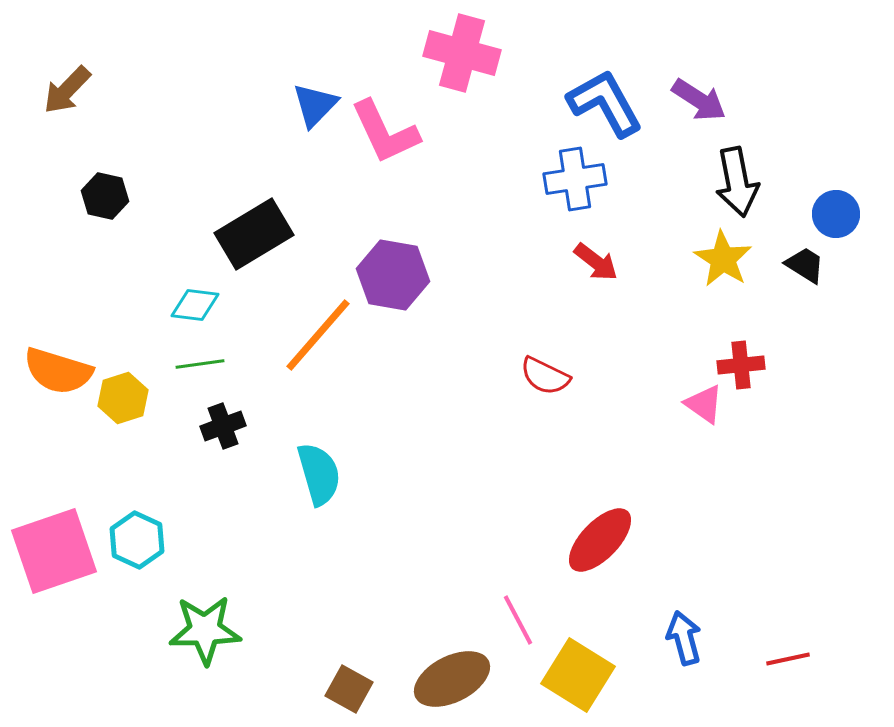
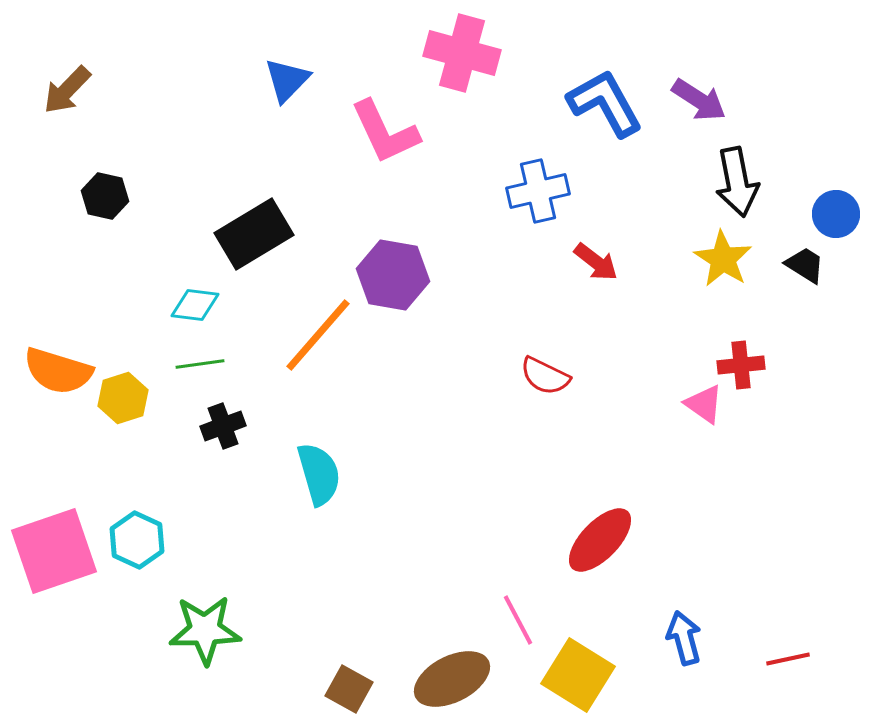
blue triangle: moved 28 px left, 25 px up
blue cross: moved 37 px left, 12 px down; rotated 4 degrees counterclockwise
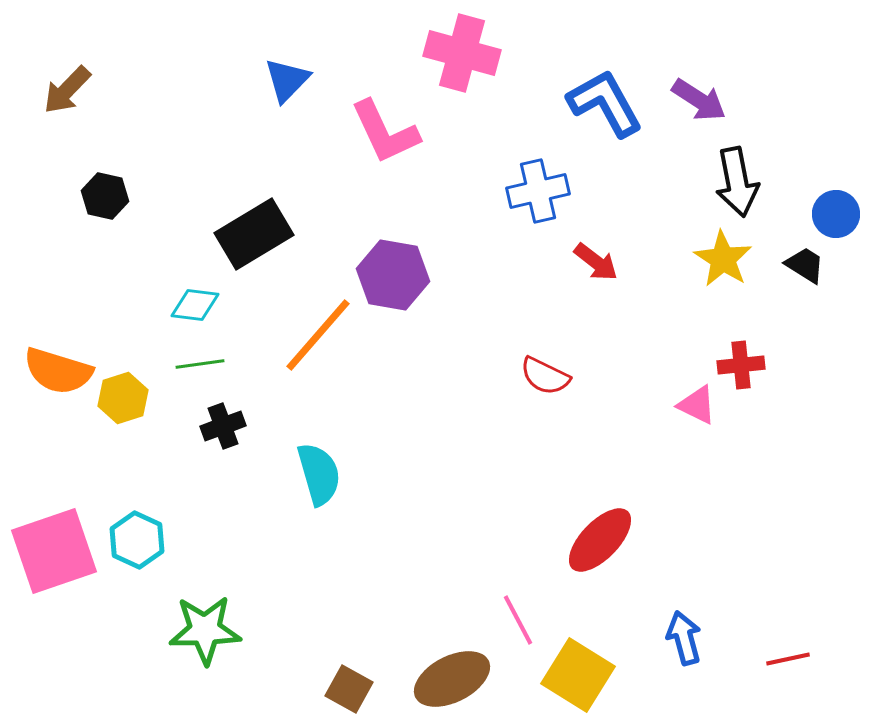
pink triangle: moved 7 px left, 1 px down; rotated 9 degrees counterclockwise
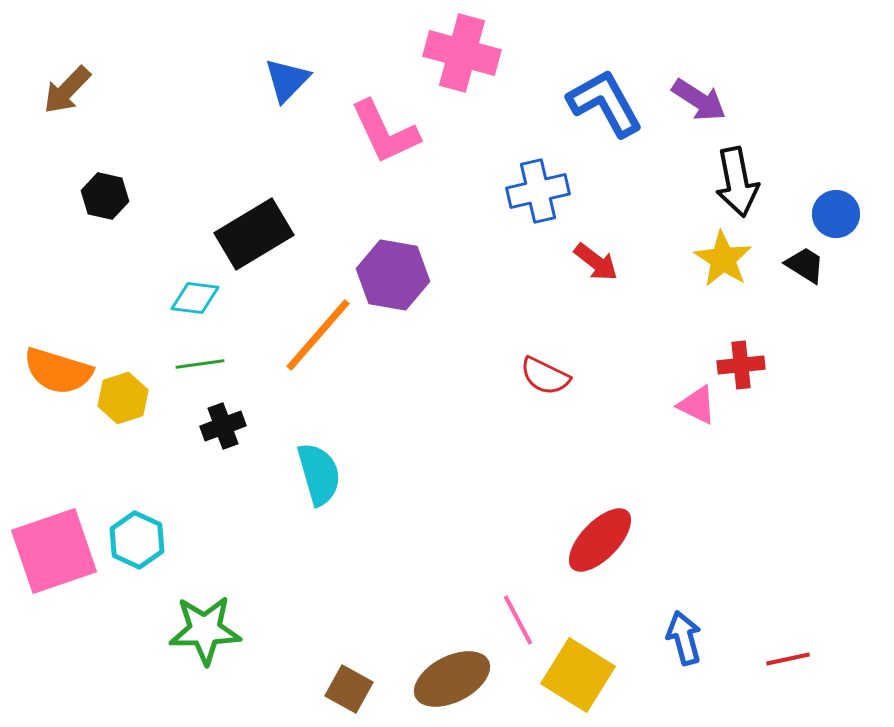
cyan diamond: moved 7 px up
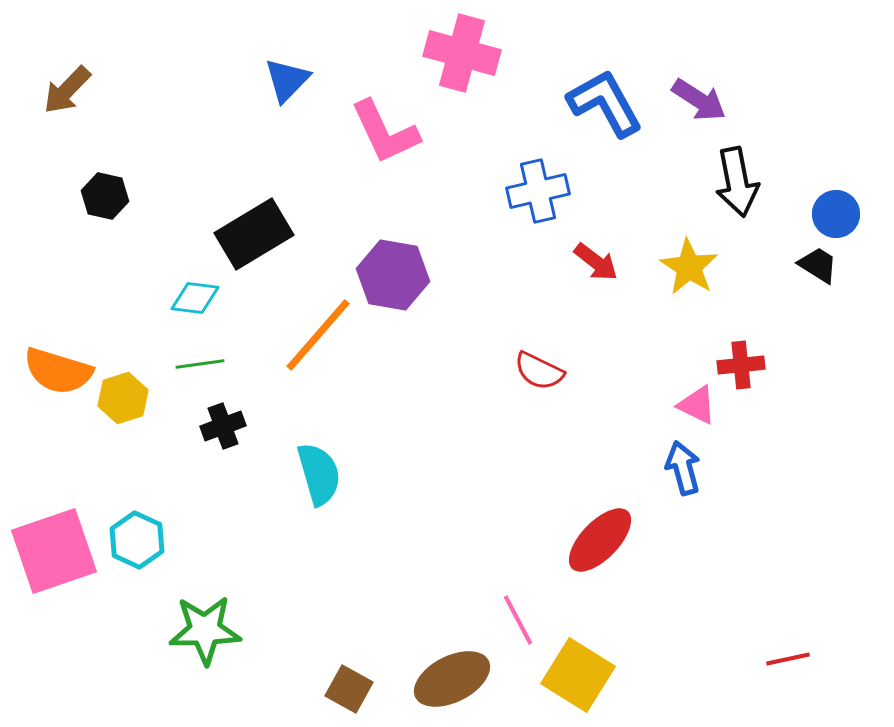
yellow star: moved 34 px left, 8 px down
black trapezoid: moved 13 px right
red semicircle: moved 6 px left, 5 px up
blue arrow: moved 1 px left, 170 px up
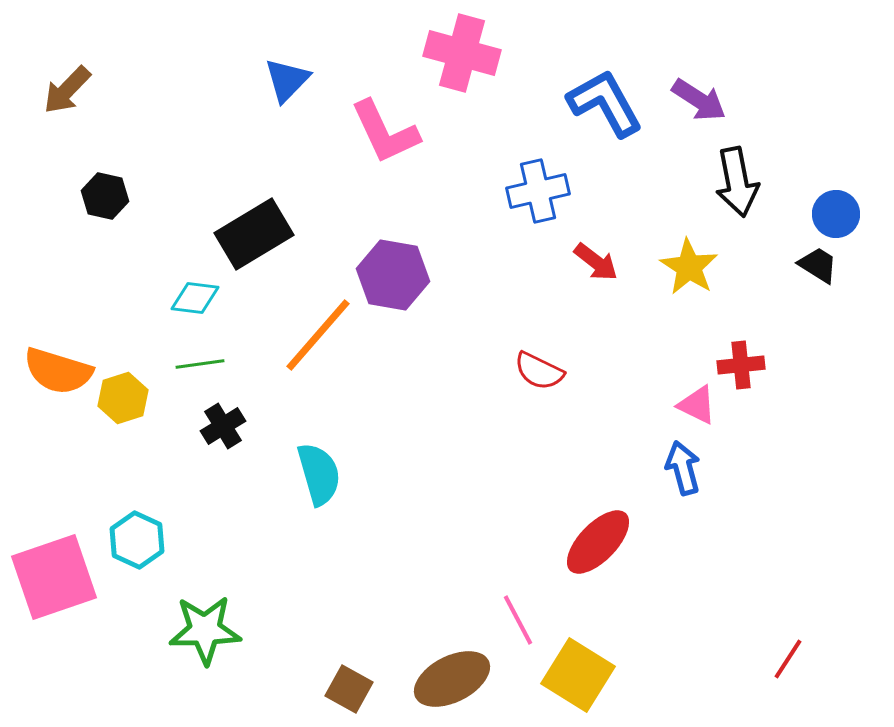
black cross: rotated 12 degrees counterclockwise
red ellipse: moved 2 px left, 2 px down
pink square: moved 26 px down
red line: rotated 45 degrees counterclockwise
